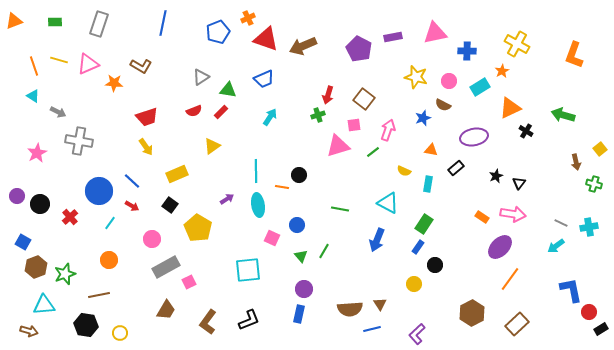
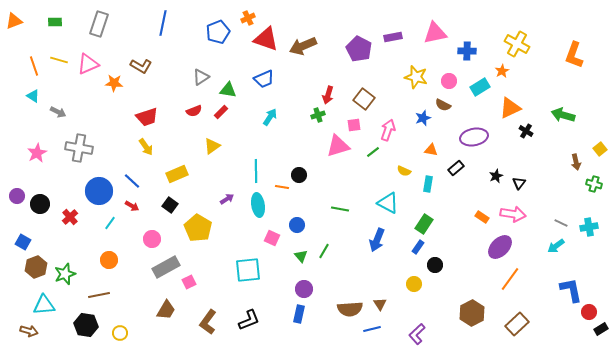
gray cross at (79, 141): moved 7 px down
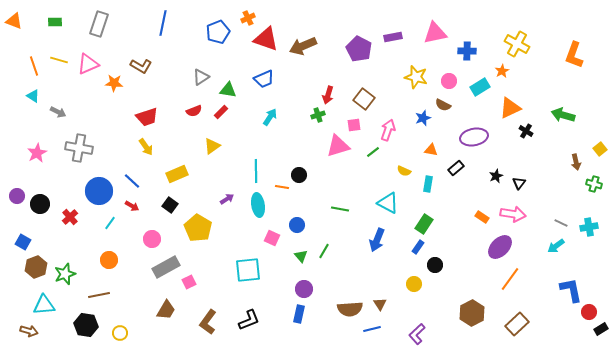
orange triangle at (14, 21): rotated 42 degrees clockwise
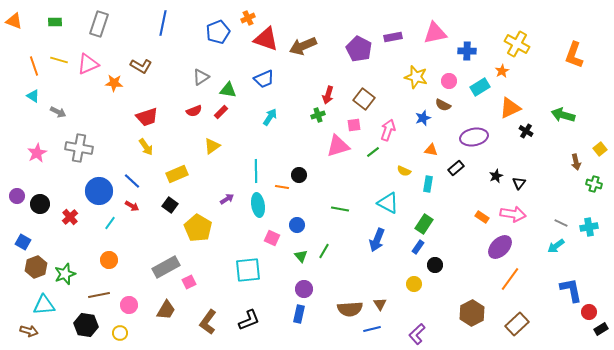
pink circle at (152, 239): moved 23 px left, 66 px down
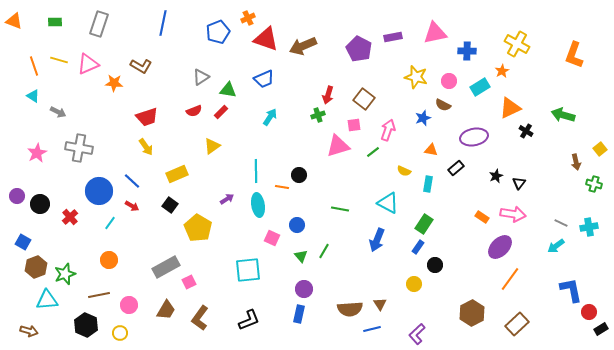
cyan triangle at (44, 305): moved 3 px right, 5 px up
brown L-shape at (208, 322): moved 8 px left, 4 px up
black hexagon at (86, 325): rotated 15 degrees clockwise
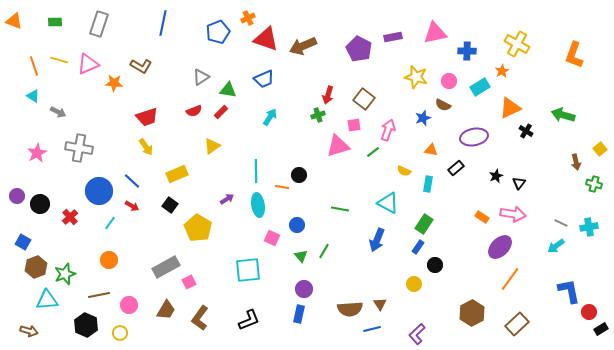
blue L-shape at (571, 290): moved 2 px left, 1 px down
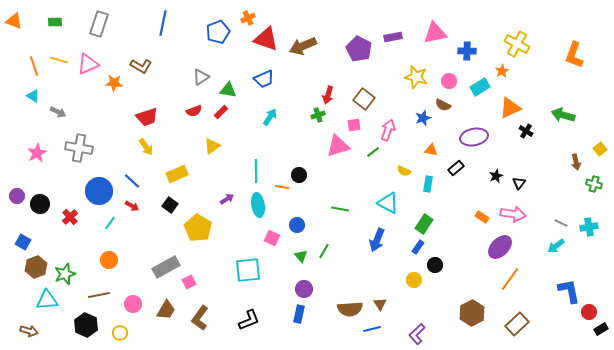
yellow circle at (414, 284): moved 4 px up
pink circle at (129, 305): moved 4 px right, 1 px up
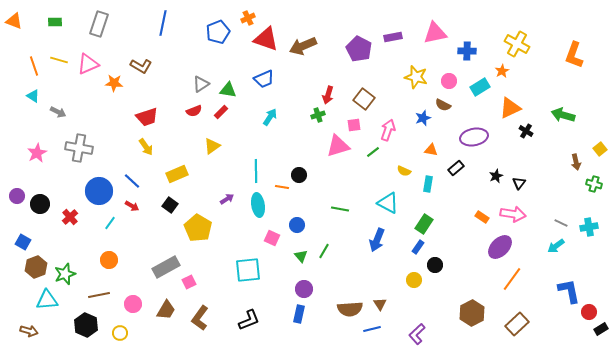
gray triangle at (201, 77): moved 7 px down
orange line at (510, 279): moved 2 px right
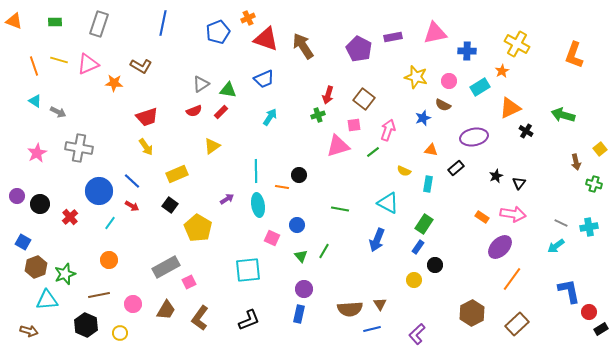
brown arrow at (303, 46): rotated 80 degrees clockwise
cyan triangle at (33, 96): moved 2 px right, 5 px down
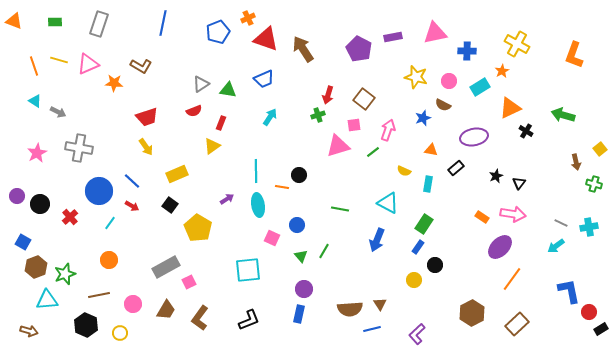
brown arrow at (303, 46): moved 3 px down
red rectangle at (221, 112): moved 11 px down; rotated 24 degrees counterclockwise
